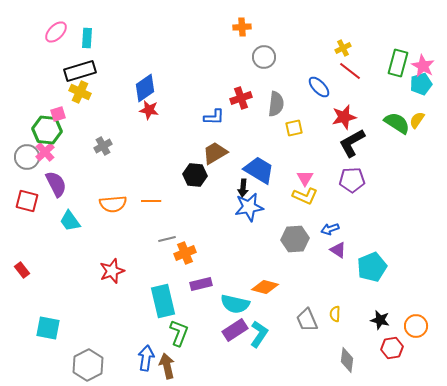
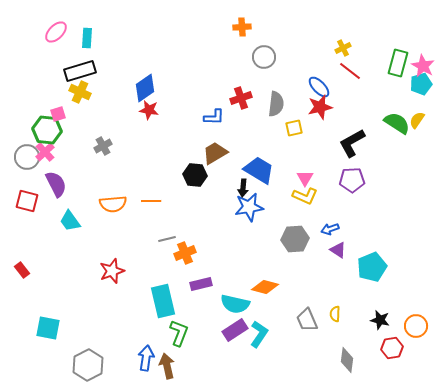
red star at (344, 117): moved 24 px left, 10 px up
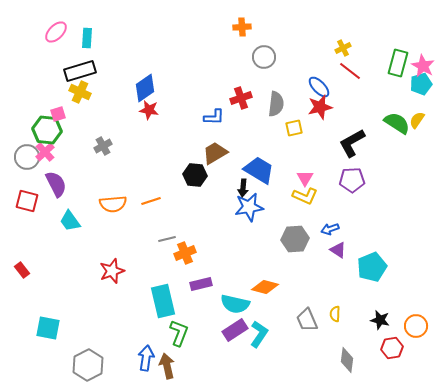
orange line at (151, 201): rotated 18 degrees counterclockwise
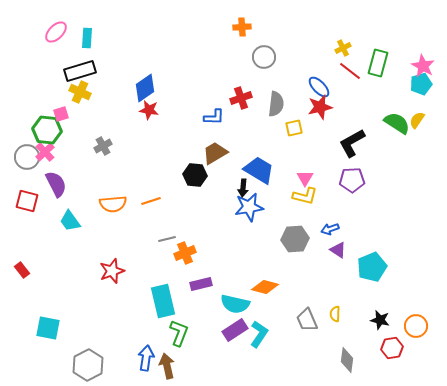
green rectangle at (398, 63): moved 20 px left
pink square at (58, 114): moved 3 px right
yellow L-shape at (305, 196): rotated 10 degrees counterclockwise
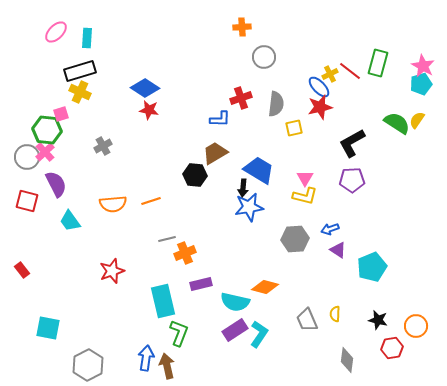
yellow cross at (343, 48): moved 13 px left, 26 px down
blue diamond at (145, 88): rotated 68 degrees clockwise
blue L-shape at (214, 117): moved 6 px right, 2 px down
cyan semicircle at (235, 304): moved 2 px up
black star at (380, 320): moved 2 px left
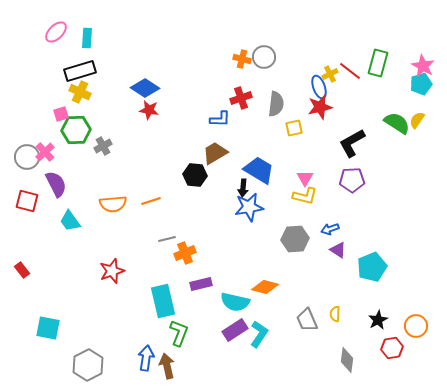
orange cross at (242, 27): moved 32 px down; rotated 18 degrees clockwise
blue ellipse at (319, 87): rotated 25 degrees clockwise
green hexagon at (47, 130): moved 29 px right; rotated 8 degrees counterclockwise
black star at (378, 320): rotated 30 degrees clockwise
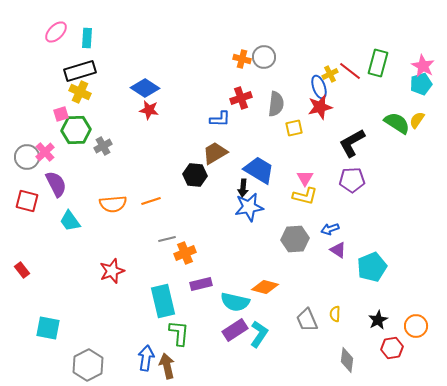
green L-shape at (179, 333): rotated 16 degrees counterclockwise
